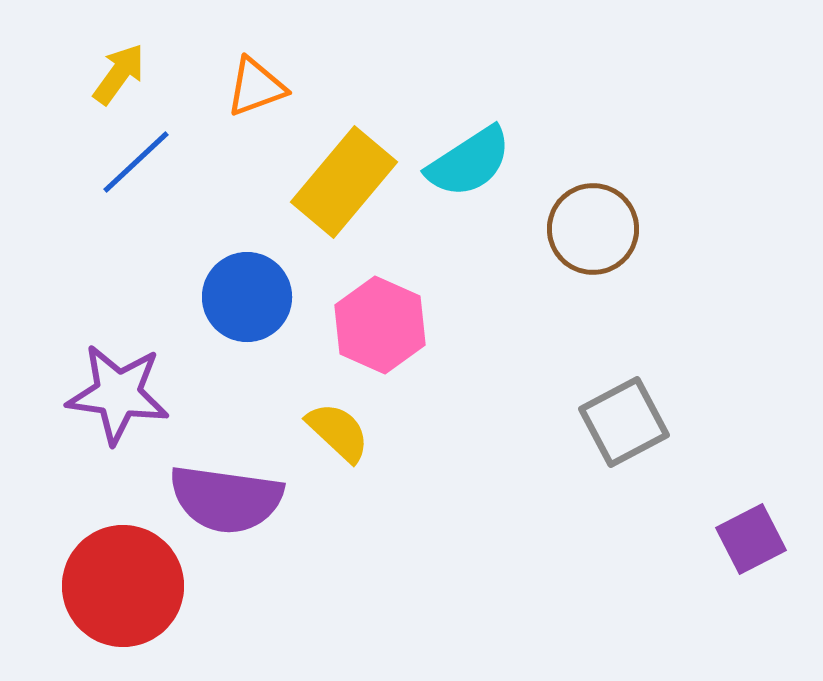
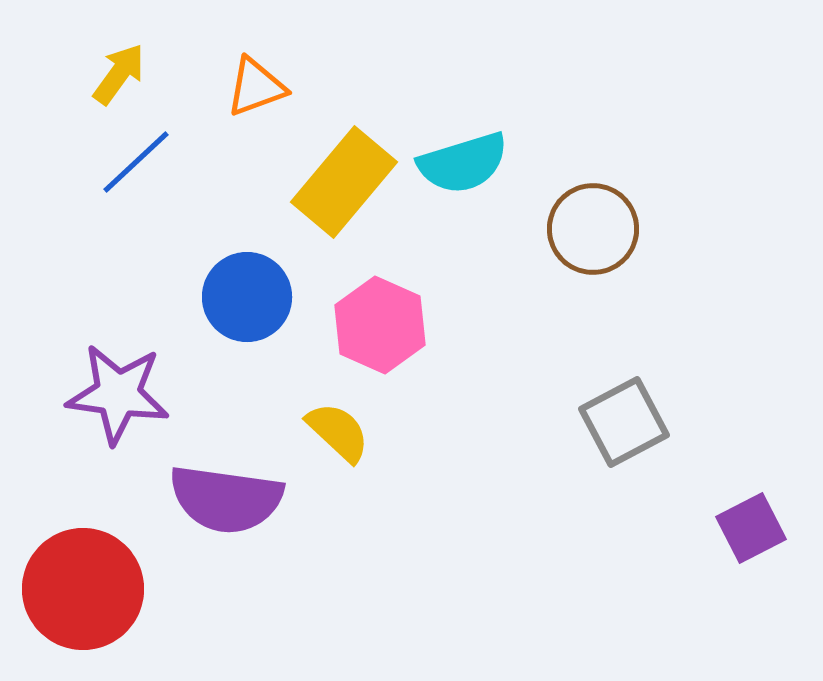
cyan semicircle: moved 6 px left, 1 px down; rotated 16 degrees clockwise
purple square: moved 11 px up
red circle: moved 40 px left, 3 px down
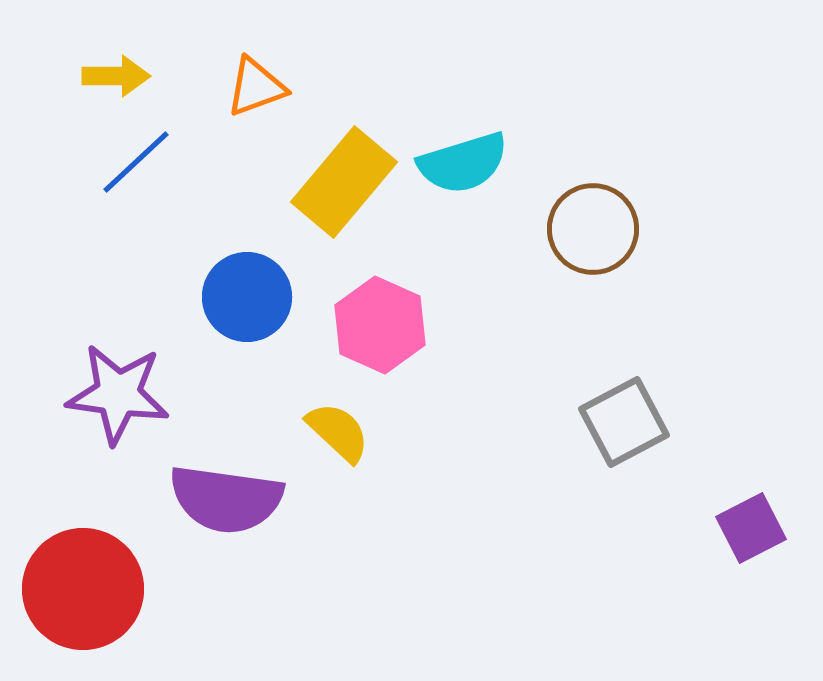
yellow arrow: moved 3 px left, 2 px down; rotated 54 degrees clockwise
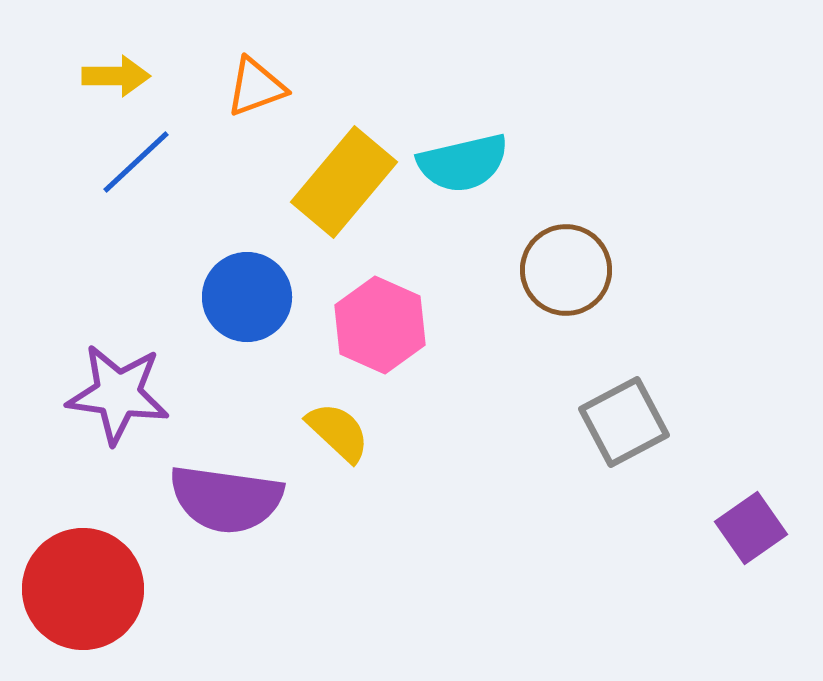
cyan semicircle: rotated 4 degrees clockwise
brown circle: moved 27 px left, 41 px down
purple square: rotated 8 degrees counterclockwise
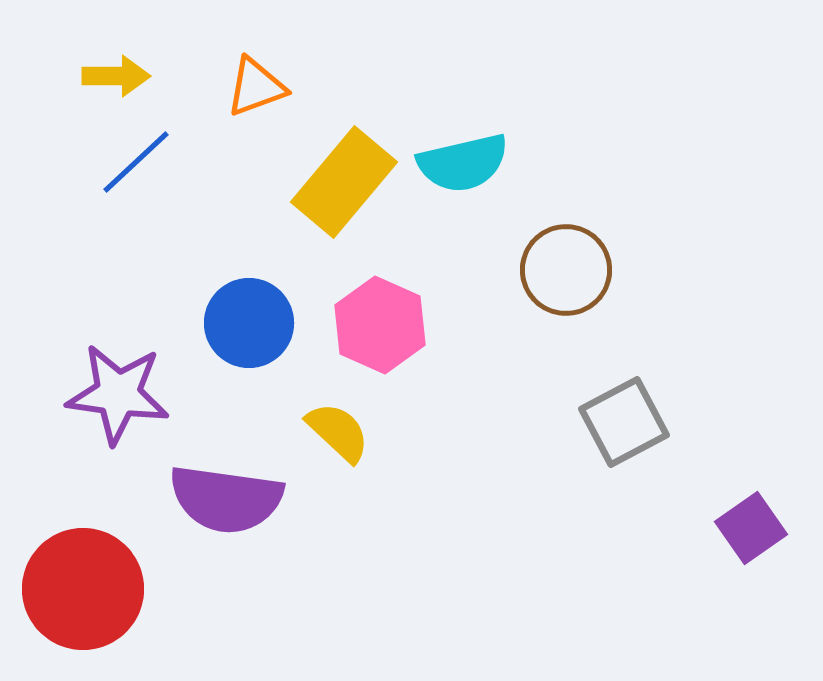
blue circle: moved 2 px right, 26 px down
